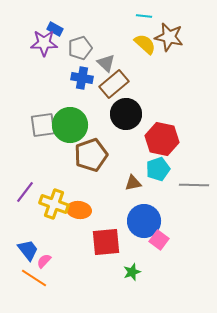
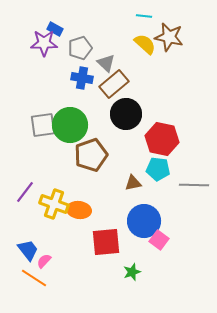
cyan pentagon: rotated 25 degrees clockwise
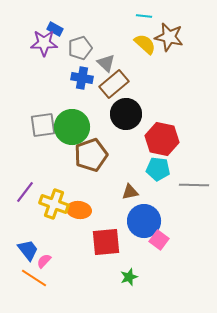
green circle: moved 2 px right, 2 px down
brown triangle: moved 3 px left, 9 px down
green star: moved 3 px left, 5 px down
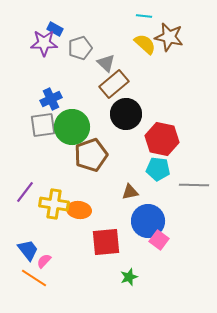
blue cross: moved 31 px left, 21 px down; rotated 35 degrees counterclockwise
yellow cross: rotated 12 degrees counterclockwise
blue circle: moved 4 px right
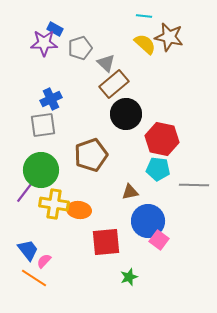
green circle: moved 31 px left, 43 px down
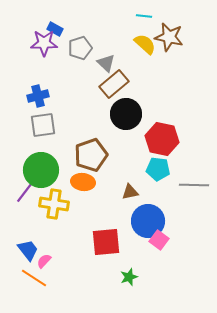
blue cross: moved 13 px left, 3 px up; rotated 10 degrees clockwise
orange ellipse: moved 4 px right, 28 px up
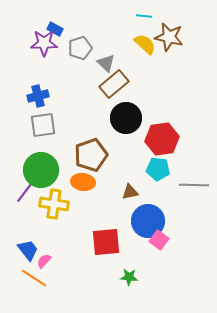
black circle: moved 4 px down
red hexagon: rotated 20 degrees counterclockwise
green star: rotated 24 degrees clockwise
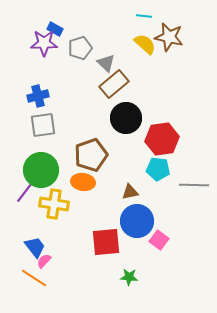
blue circle: moved 11 px left
blue trapezoid: moved 7 px right, 3 px up
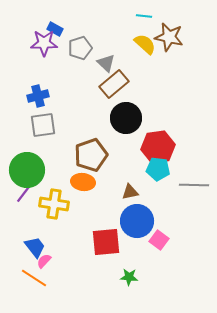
red hexagon: moved 4 px left, 8 px down
green circle: moved 14 px left
